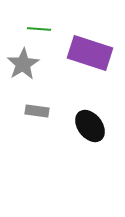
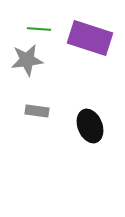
purple rectangle: moved 15 px up
gray star: moved 4 px right, 4 px up; rotated 24 degrees clockwise
black ellipse: rotated 16 degrees clockwise
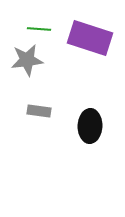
gray rectangle: moved 2 px right
black ellipse: rotated 24 degrees clockwise
